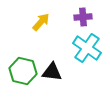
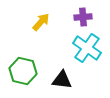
black triangle: moved 10 px right, 8 px down
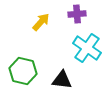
purple cross: moved 6 px left, 3 px up
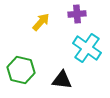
green hexagon: moved 2 px left, 1 px up
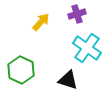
purple cross: rotated 12 degrees counterclockwise
green hexagon: rotated 12 degrees clockwise
black triangle: moved 6 px right; rotated 10 degrees clockwise
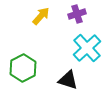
yellow arrow: moved 6 px up
cyan cross: rotated 12 degrees clockwise
green hexagon: moved 2 px right, 2 px up; rotated 8 degrees clockwise
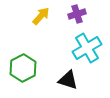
cyan cross: rotated 12 degrees clockwise
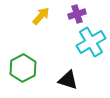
cyan cross: moved 4 px right, 6 px up
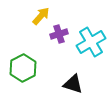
purple cross: moved 18 px left, 20 px down
black triangle: moved 5 px right, 4 px down
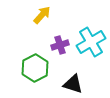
yellow arrow: moved 1 px right, 1 px up
purple cross: moved 1 px right, 11 px down
green hexagon: moved 12 px right
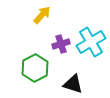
purple cross: moved 1 px right, 1 px up
